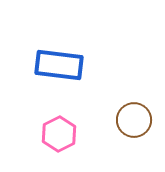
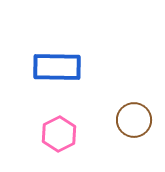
blue rectangle: moved 2 px left, 2 px down; rotated 6 degrees counterclockwise
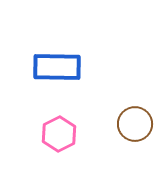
brown circle: moved 1 px right, 4 px down
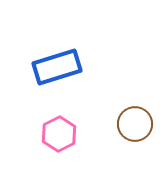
blue rectangle: rotated 18 degrees counterclockwise
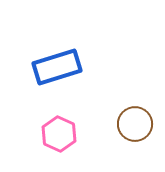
pink hexagon: rotated 8 degrees counterclockwise
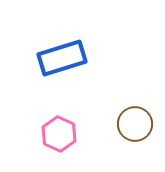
blue rectangle: moved 5 px right, 9 px up
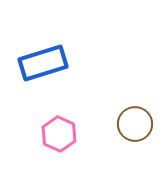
blue rectangle: moved 19 px left, 5 px down
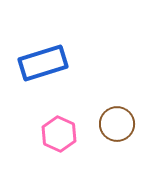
brown circle: moved 18 px left
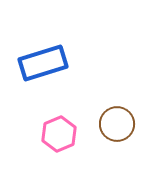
pink hexagon: rotated 12 degrees clockwise
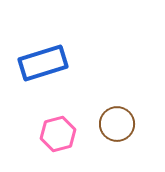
pink hexagon: moved 1 px left; rotated 8 degrees clockwise
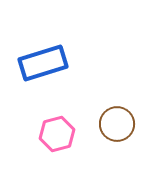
pink hexagon: moved 1 px left
